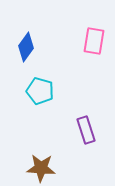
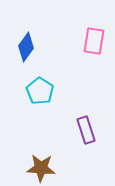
cyan pentagon: rotated 16 degrees clockwise
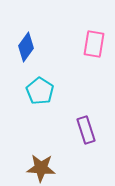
pink rectangle: moved 3 px down
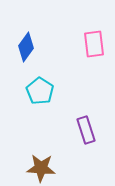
pink rectangle: rotated 16 degrees counterclockwise
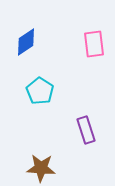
blue diamond: moved 5 px up; rotated 20 degrees clockwise
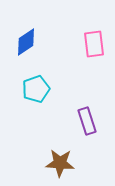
cyan pentagon: moved 4 px left, 2 px up; rotated 20 degrees clockwise
purple rectangle: moved 1 px right, 9 px up
brown star: moved 19 px right, 5 px up
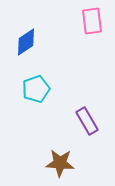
pink rectangle: moved 2 px left, 23 px up
purple rectangle: rotated 12 degrees counterclockwise
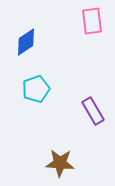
purple rectangle: moved 6 px right, 10 px up
